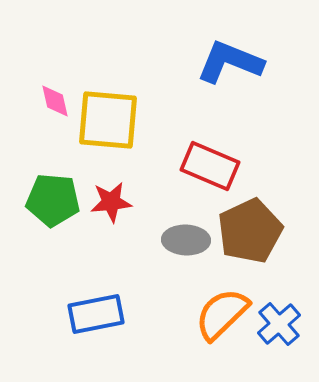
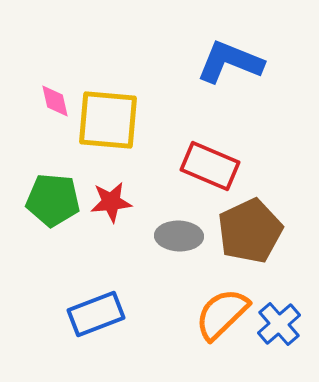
gray ellipse: moved 7 px left, 4 px up
blue rectangle: rotated 10 degrees counterclockwise
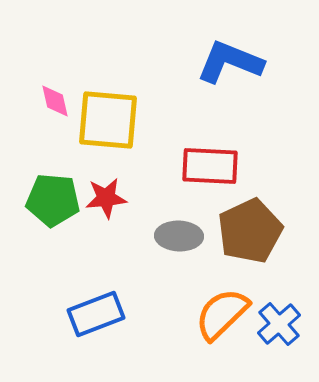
red rectangle: rotated 20 degrees counterclockwise
red star: moved 5 px left, 4 px up
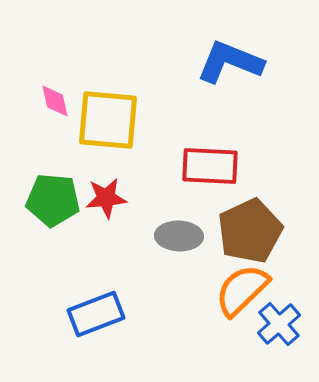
orange semicircle: moved 20 px right, 24 px up
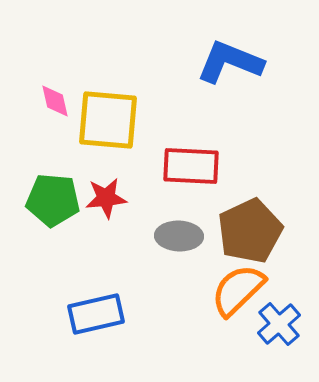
red rectangle: moved 19 px left
orange semicircle: moved 4 px left
blue rectangle: rotated 8 degrees clockwise
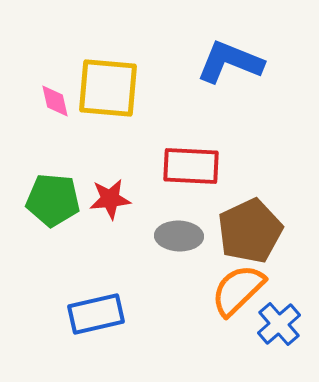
yellow square: moved 32 px up
red star: moved 4 px right, 1 px down
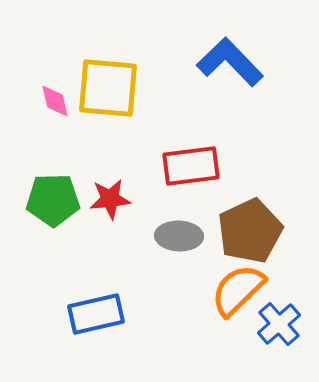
blue L-shape: rotated 24 degrees clockwise
red rectangle: rotated 10 degrees counterclockwise
green pentagon: rotated 6 degrees counterclockwise
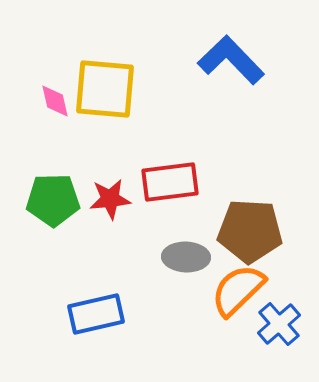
blue L-shape: moved 1 px right, 2 px up
yellow square: moved 3 px left, 1 px down
red rectangle: moved 21 px left, 16 px down
brown pentagon: rotated 28 degrees clockwise
gray ellipse: moved 7 px right, 21 px down
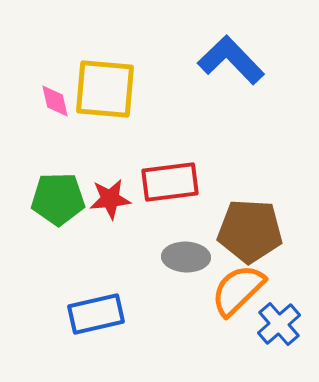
green pentagon: moved 5 px right, 1 px up
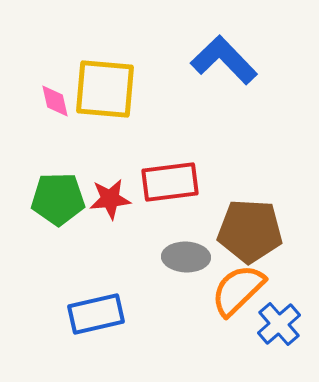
blue L-shape: moved 7 px left
